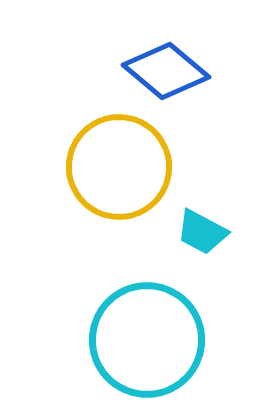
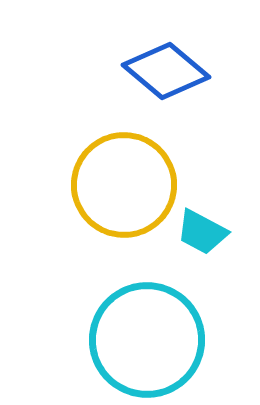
yellow circle: moved 5 px right, 18 px down
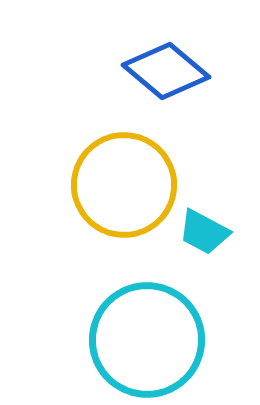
cyan trapezoid: moved 2 px right
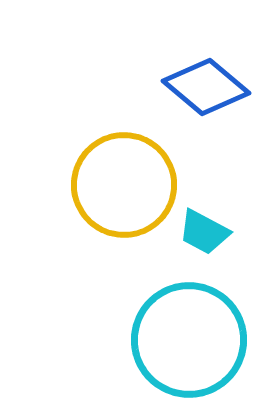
blue diamond: moved 40 px right, 16 px down
cyan circle: moved 42 px right
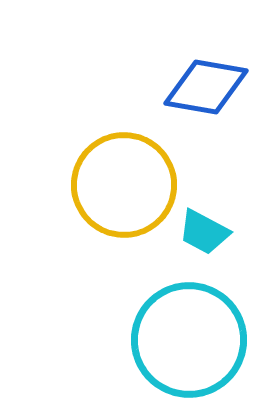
blue diamond: rotated 30 degrees counterclockwise
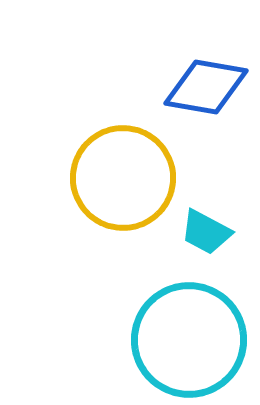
yellow circle: moved 1 px left, 7 px up
cyan trapezoid: moved 2 px right
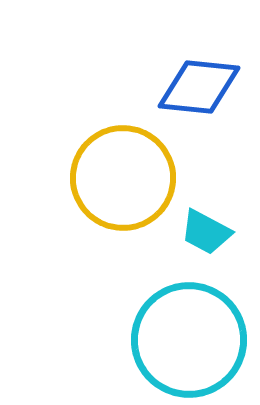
blue diamond: moved 7 px left; rotated 4 degrees counterclockwise
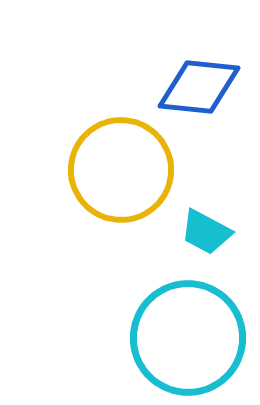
yellow circle: moved 2 px left, 8 px up
cyan circle: moved 1 px left, 2 px up
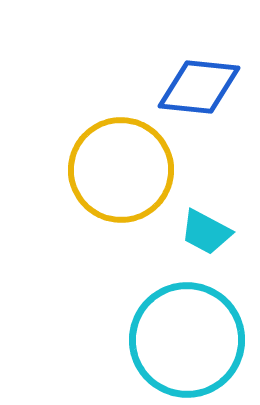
cyan circle: moved 1 px left, 2 px down
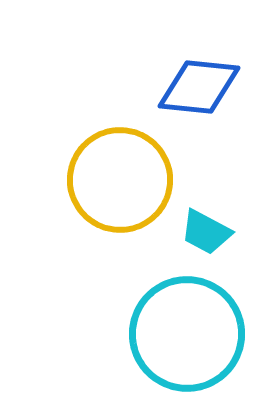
yellow circle: moved 1 px left, 10 px down
cyan circle: moved 6 px up
